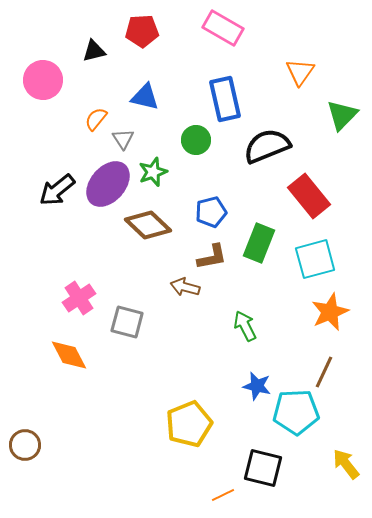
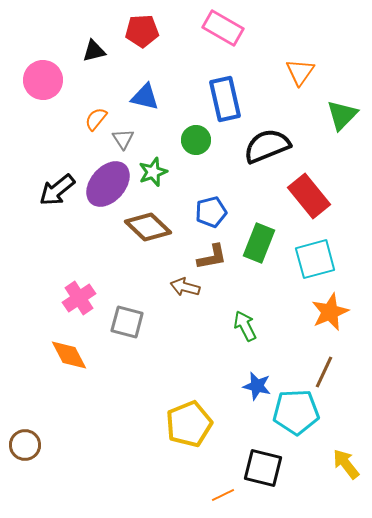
brown diamond: moved 2 px down
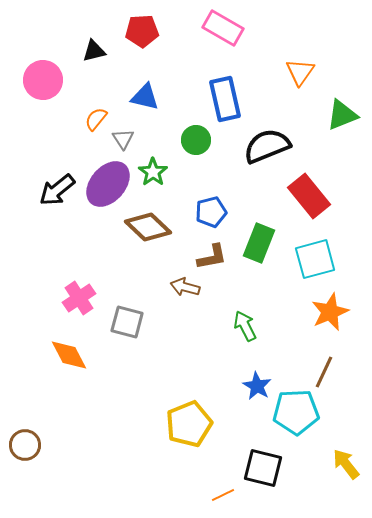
green triangle: rotated 24 degrees clockwise
green star: rotated 16 degrees counterclockwise
blue star: rotated 16 degrees clockwise
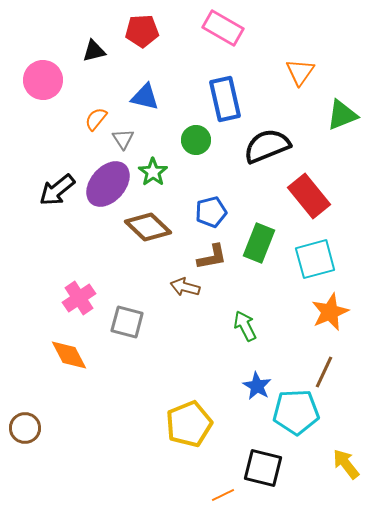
brown circle: moved 17 px up
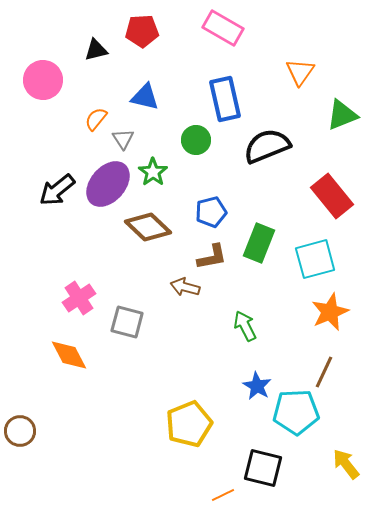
black triangle: moved 2 px right, 1 px up
red rectangle: moved 23 px right
brown circle: moved 5 px left, 3 px down
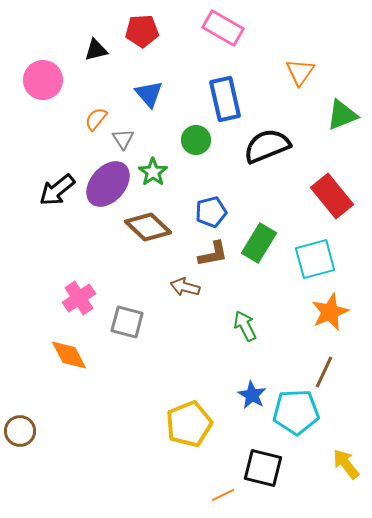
blue triangle: moved 4 px right, 3 px up; rotated 36 degrees clockwise
green rectangle: rotated 9 degrees clockwise
brown L-shape: moved 1 px right, 3 px up
blue star: moved 5 px left, 9 px down
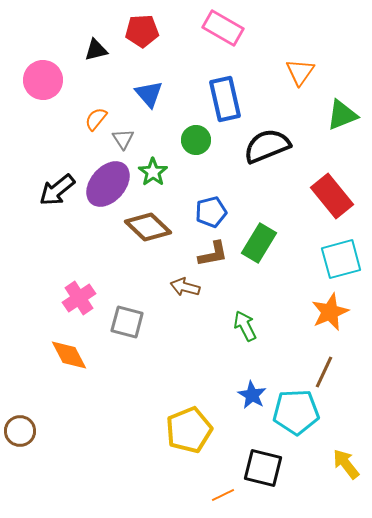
cyan square: moved 26 px right
yellow pentagon: moved 6 px down
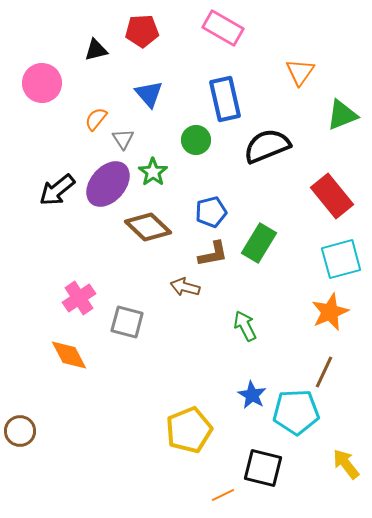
pink circle: moved 1 px left, 3 px down
